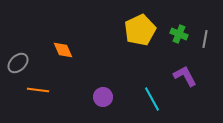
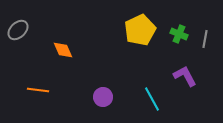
gray ellipse: moved 33 px up
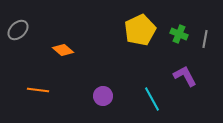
orange diamond: rotated 25 degrees counterclockwise
purple circle: moved 1 px up
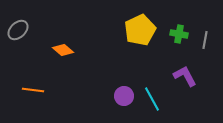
green cross: rotated 12 degrees counterclockwise
gray line: moved 1 px down
orange line: moved 5 px left
purple circle: moved 21 px right
